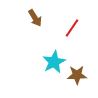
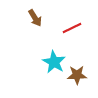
red line: rotated 30 degrees clockwise
cyan star: rotated 15 degrees counterclockwise
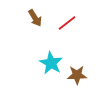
red line: moved 5 px left, 5 px up; rotated 12 degrees counterclockwise
cyan star: moved 3 px left, 1 px down
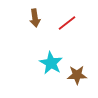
brown arrow: rotated 24 degrees clockwise
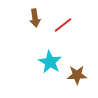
red line: moved 4 px left, 2 px down
cyan star: moved 1 px left, 1 px up
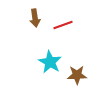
red line: rotated 18 degrees clockwise
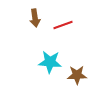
cyan star: rotated 25 degrees counterclockwise
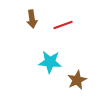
brown arrow: moved 3 px left, 1 px down
brown star: moved 5 px down; rotated 24 degrees counterclockwise
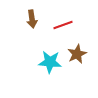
brown star: moved 26 px up
